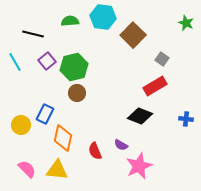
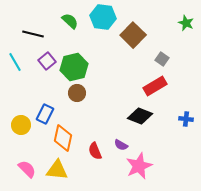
green semicircle: rotated 48 degrees clockwise
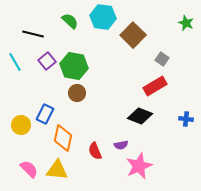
green hexagon: moved 1 px up; rotated 24 degrees clockwise
purple semicircle: rotated 40 degrees counterclockwise
pink semicircle: moved 2 px right
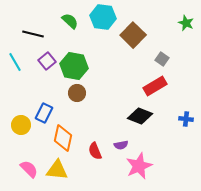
blue rectangle: moved 1 px left, 1 px up
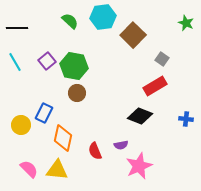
cyan hexagon: rotated 15 degrees counterclockwise
black line: moved 16 px left, 6 px up; rotated 15 degrees counterclockwise
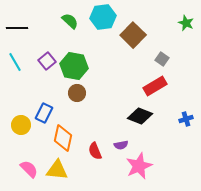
blue cross: rotated 24 degrees counterclockwise
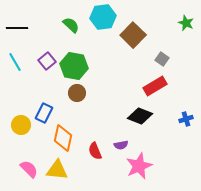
green semicircle: moved 1 px right, 4 px down
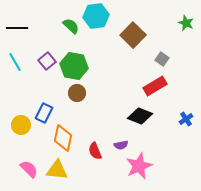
cyan hexagon: moved 7 px left, 1 px up
green semicircle: moved 1 px down
blue cross: rotated 16 degrees counterclockwise
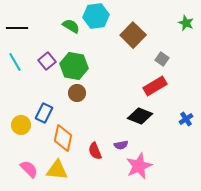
green semicircle: rotated 12 degrees counterclockwise
